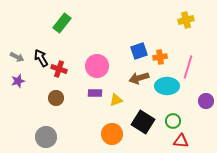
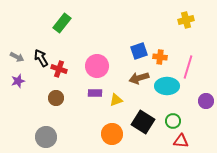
orange cross: rotated 16 degrees clockwise
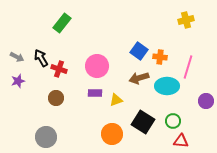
blue square: rotated 36 degrees counterclockwise
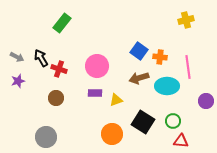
pink line: rotated 25 degrees counterclockwise
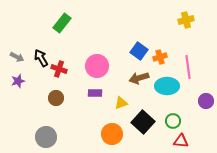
orange cross: rotated 24 degrees counterclockwise
yellow triangle: moved 5 px right, 3 px down
black square: rotated 10 degrees clockwise
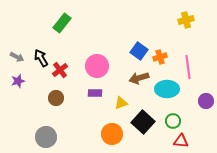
red cross: moved 1 px right, 1 px down; rotated 35 degrees clockwise
cyan ellipse: moved 3 px down
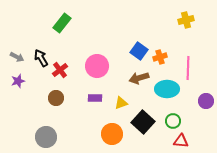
pink line: moved 1 px down; rotated 10 degrees clockwise
purple rectangle: moved 5 px down
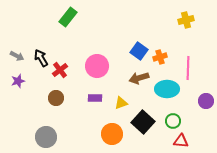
green rectangle: moved 6 px right, 6 px up
gray arrow: moved 1 px up
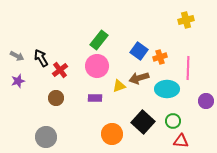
green rectangle: moved 31 px right, 23 px down
yellow triangle: moved 2 px left, 17 px up
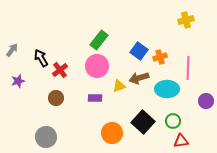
gray arrow: moved 5 px left, 6 px up; rotated 80 degrees counterclockwise
orange circle: moved 1 px up
red triangle: rotated 14 degrees counterclockwise
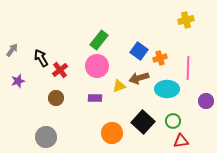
orange cross: moved 1 px down
